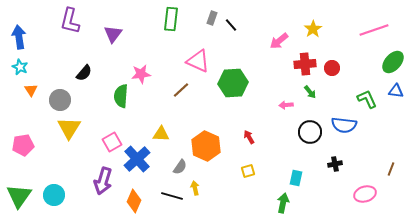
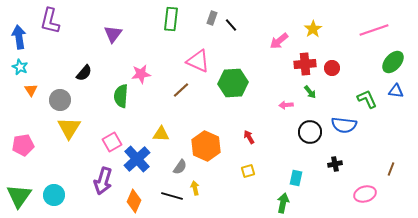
purple L-shape at (70, 21): moved 20 px left
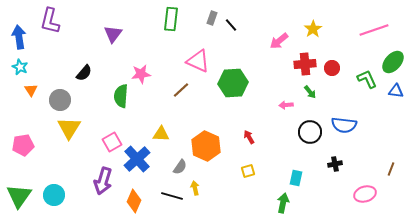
green L-shape at (367, 99): moved 20 px up
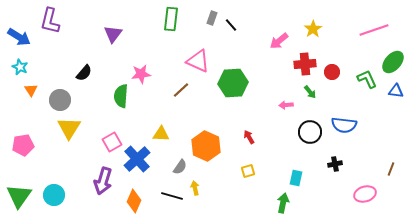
blue arrow at (19, 37): rotated 130 degrees clockwise
red circle at (332, 68): moved 4 px down
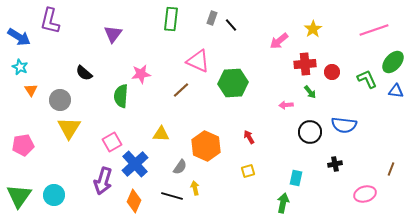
black semicircle at (84, 73): rotated 90 degrees clockwise
blue cross at (137, 159): moved 2 px left, 5 px down
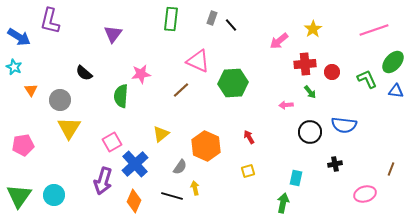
cyan star at (20, 67): moved 6 px left
yellow triangle at (161, 134): rotated 42 degrees counterclockwise
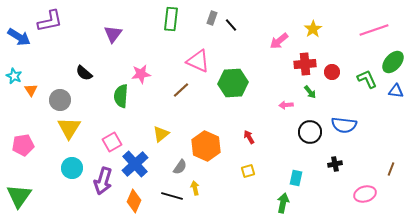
purple L-shape at (50, 21): rotated 116 degrees counterclockwise
cyan star at (14, 67): moved 9 px down
cyan circle at (54, 195): moved 18 px right, 27 px up
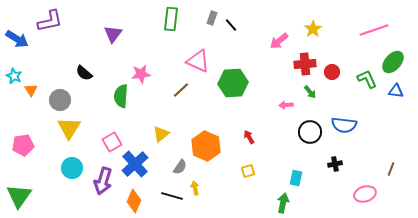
blue arrow at (19, 37): moved 2 px left, 2 px down
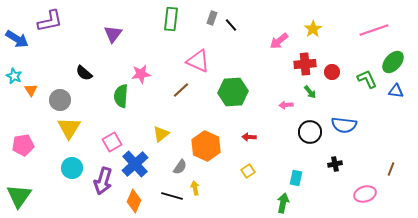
green hexagon at (233, 83): moved 9 px down
red arrow at (249, 137): rotated 56 degrees counterclockwise
yellow square at (248, 171): rotated 16 degrees counterclockwise
